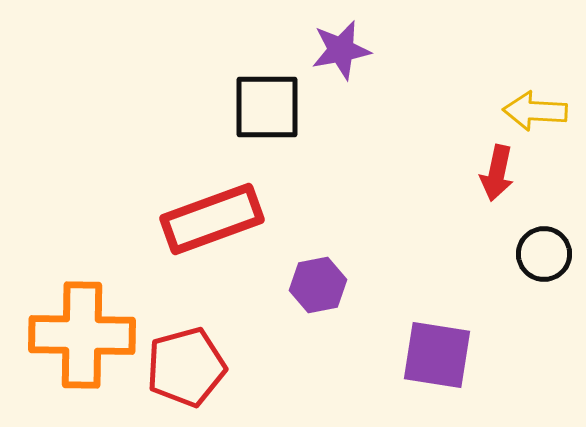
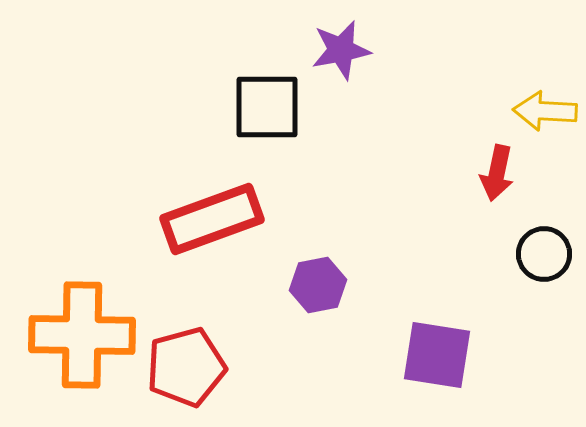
yellow arrow: moved 10 px right
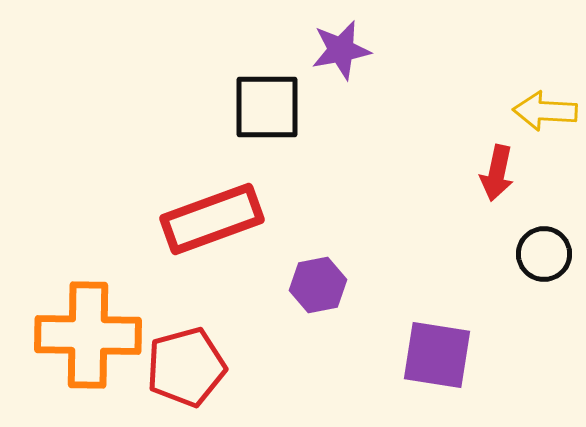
orange cross: moved 6 px right
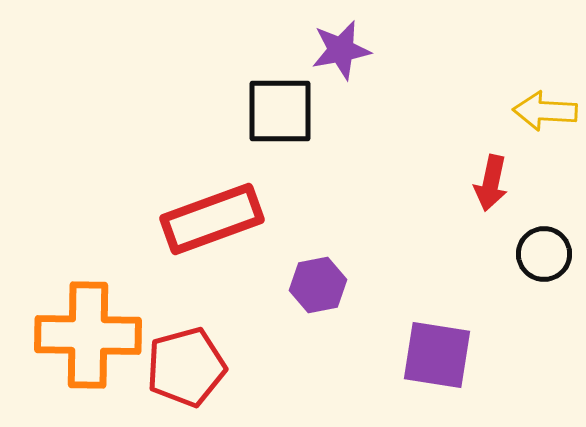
black square: moved 13 px right, 4 px down
red arrow: moved 6 px left, 10 px down
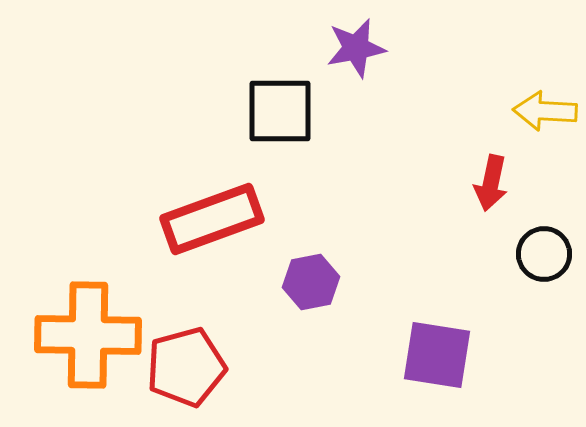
purple star: moved 15 px right, 2 px up
purple hexagon: moved 7 px left, 3 px up
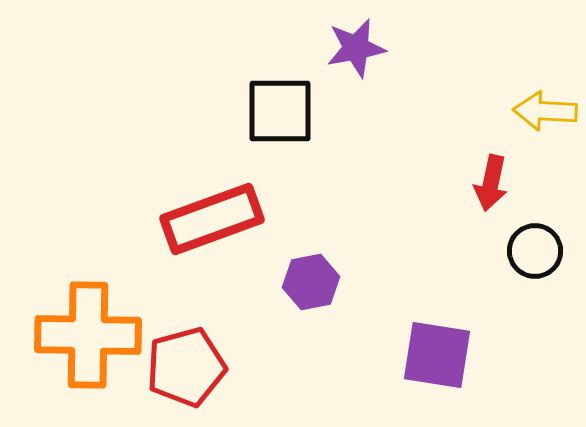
black circle: moved 9 px left, 3 px up
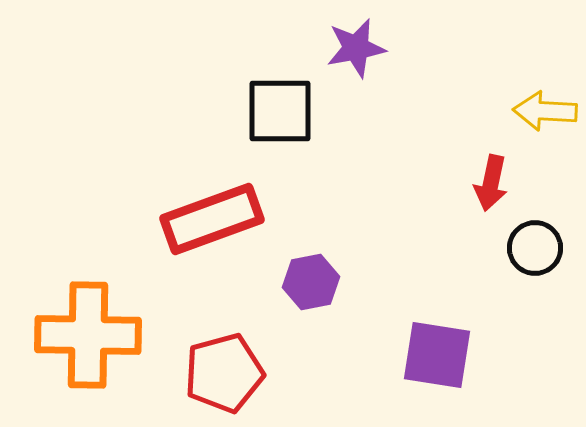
black circle: moved 3 px up
red pentagon: moved 38 px right, 6 px down
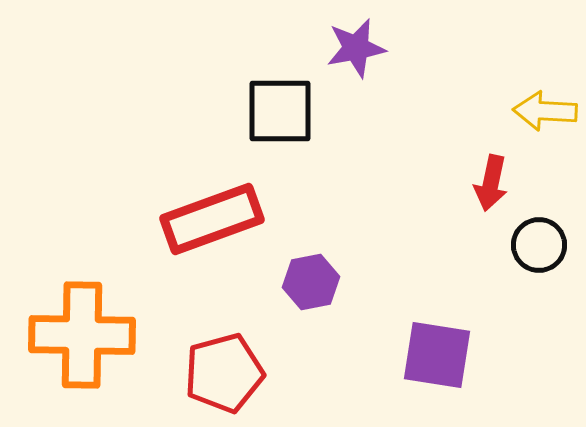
black circle: moved 4 px right, 3 px up
orange cross: moved 6 px left
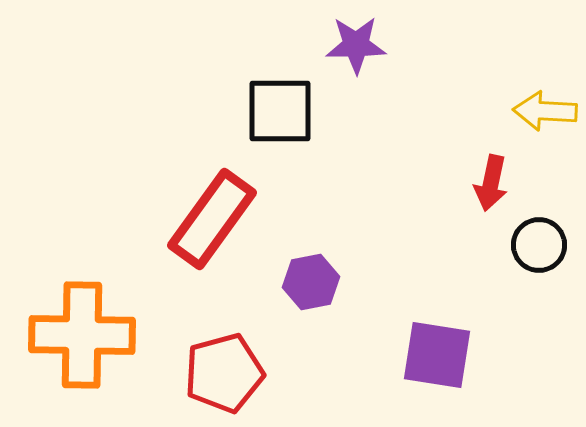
purple star: moved 3 px up; rotated 10 degrees clockwise
red rectangle: rotated 34 degrees counterclockwise
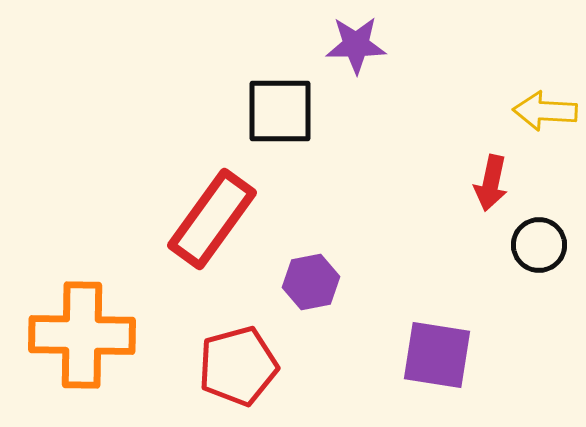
red pentagon: moved 14 px right, 7 px up
